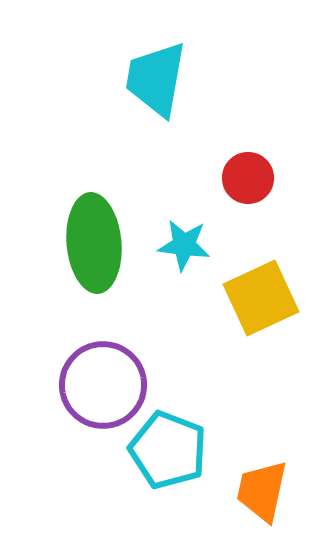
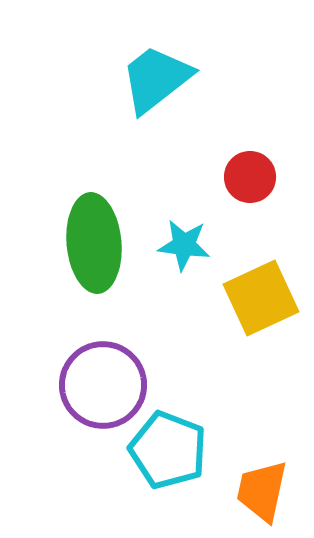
cyan trapezoid: rotated 42 degrees clockwise
red circle: moved 2 px right, 1 px up
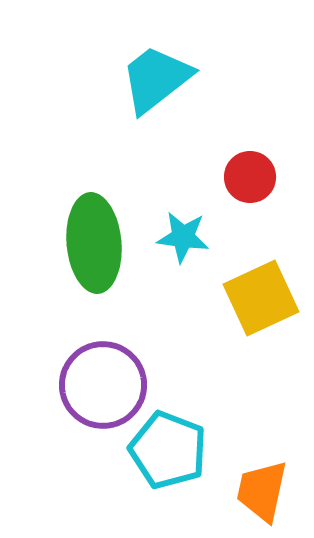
cyan star: moved 1 px left, 8 px up
